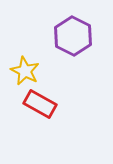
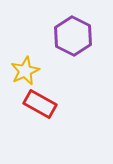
yellow star: rotated 20 degrees clockwise
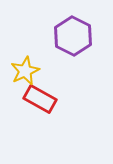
red rectangle: moved 5 px up
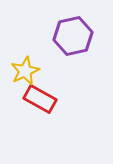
purple hexagon: rotated 21 degrees clockwise
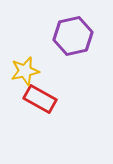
yellow star: rotated 12 degrees clockwise
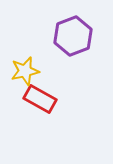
purple hexagon: rotated 9 degrees counterclockwise
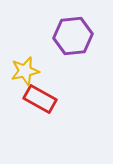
purple hexagon: rotated 15 degrees clockwise
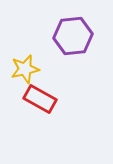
yellow star: moved 2 px up
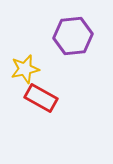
red rectangle: moved 1 px right, 1 px up
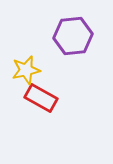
yellow star: moved 1 px right, 1 px down
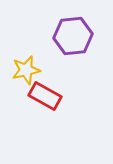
red rectangle: moved 4 px right, 2 px up
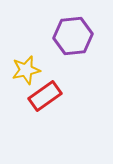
red rectangle: rotated 64 degrees counterclockwise
